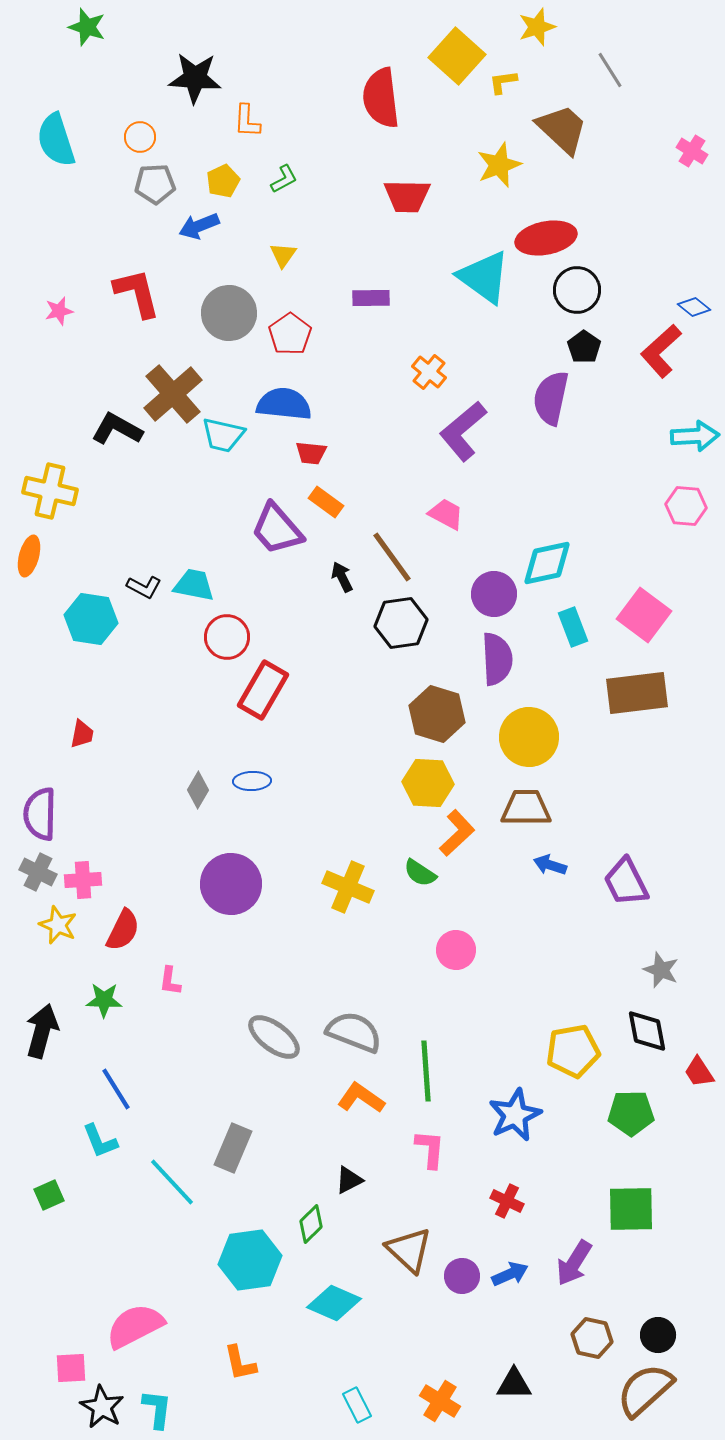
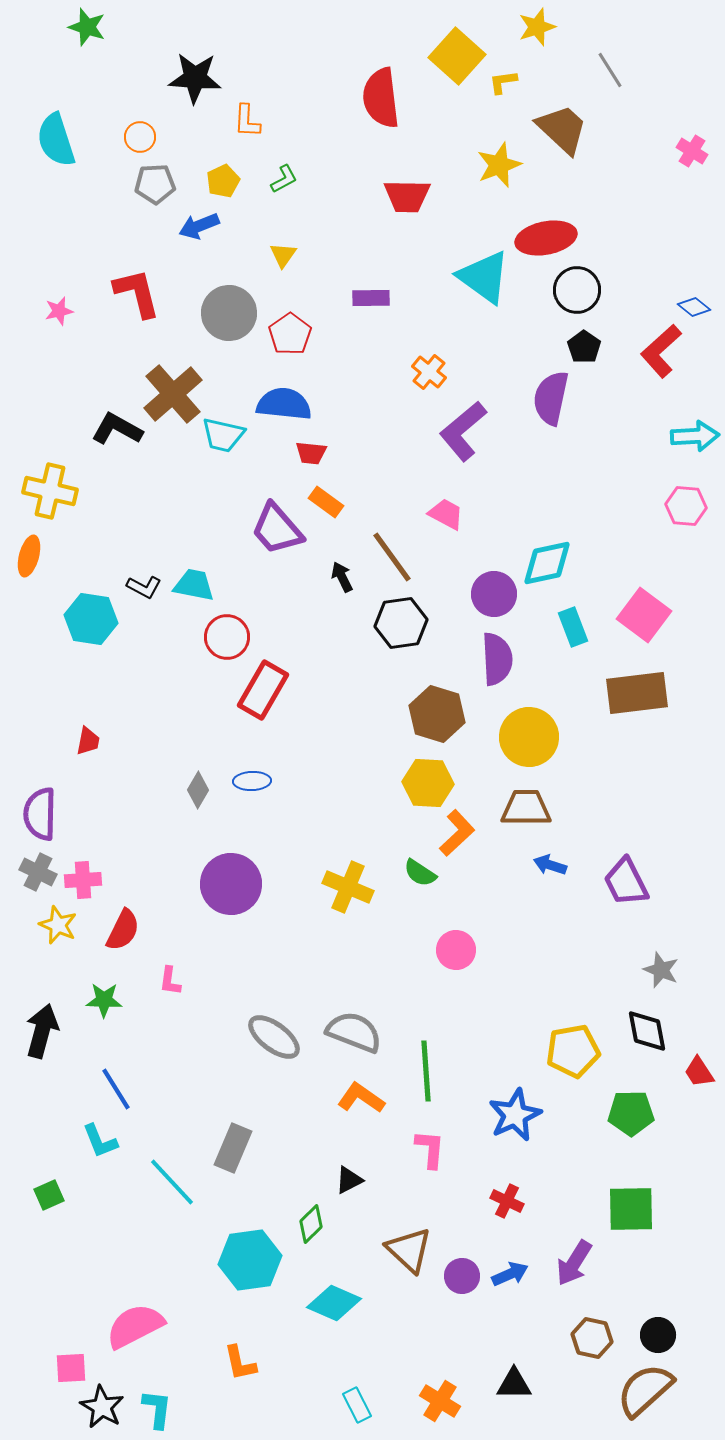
red trapezoid at (82, 734): moved 6 px right, 7 px down
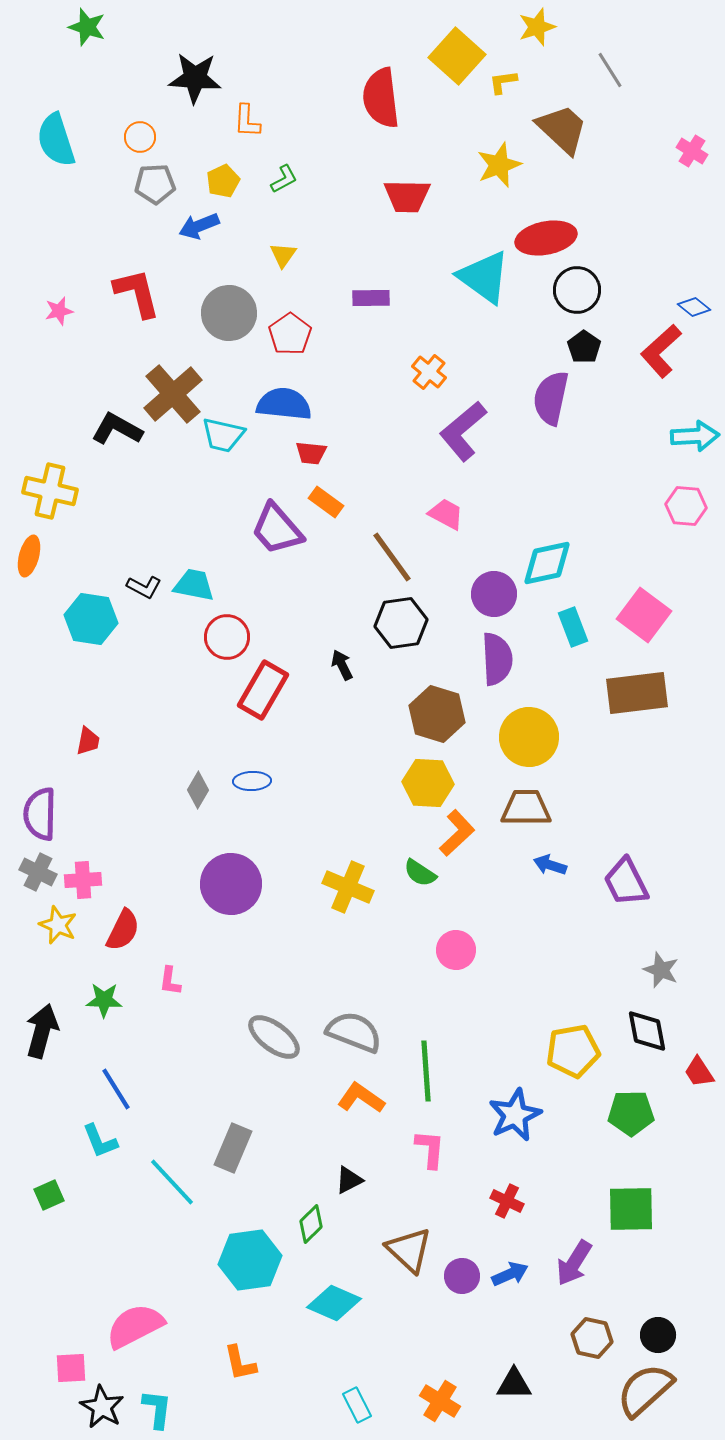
black arrow at (342, 577): moved 88 px down
